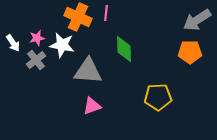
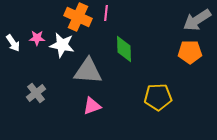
pink star: rotated 14 degrees clockwise
gray cross: moved 33 px down
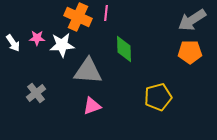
gray arrow: moved 5 px left
white star: rotated 15 degrees counterclockwise
yellow pentagon: rotated 12 degrees counterclockwise
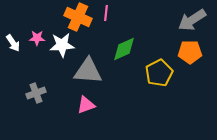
green diamond: rotated 68 degrees clockwise
gray cross: rotated 18 degrees clockwise
yellow pentagon: moved 1 px right, 24 px up; rotated 12 degrees counterclockwise
pink triangle: moved 6 px left, 1 px up
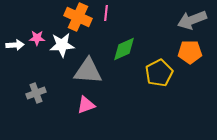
gray arrow: rotated 12 degrees clockwise
white arrow: moved 2 px right, 2 px down; rotated 60 degrees counterclockwise
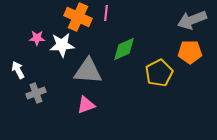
white arrow: moved 3 px right, 25 px down; rotated 114 degrees counterclockwise
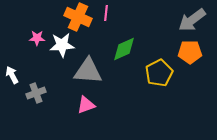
gray arrow: rotated 16 degrees counterclockwise
white arrow: moved 6 px left, 5 px down
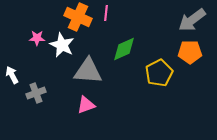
white star: rotated 30 degrees clockwise
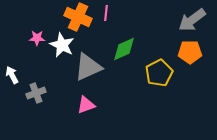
gray triangle: moved 4 px up; rotated 28 degrees counterclockwise
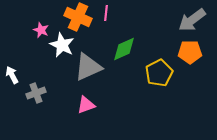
pink star: moved 4 px right, 8 px up; rotated 21 degrees clockwise
